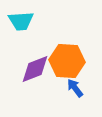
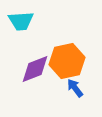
orange hexagon: rotated 16 degrees counterclockwise
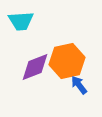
purple diamond: moved 2 px up
blue arrow: moved 4 px right, 3 px up
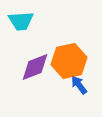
orange hexagon: moved 2 px right
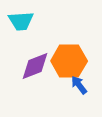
orange hexagon: rotated 12 degrees clockwise
purple diamond: moved 1 px up
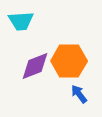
blue arrow: moved 9 px down
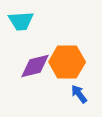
orange hexagon: moved 2 px left, 1 px down
purple diamond: rotated 8 degrees clockwise
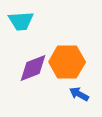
purple diamond: moved 2 px left, 2 px down; rotated 8 degrees counterclockwise
blue arrow: rotated 24 degrees counterclockwise
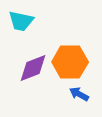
cyan trapezoid: rotated 16 degrees clockwise
orange hexagon: moved 3 px right
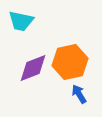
orange hexagon: rotated 12 degrees counterclockwise
blue arrow: rotated 30 degrees clockwise
